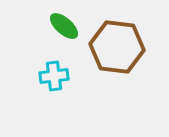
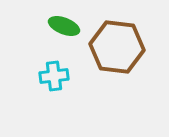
green ellipse: rotated 20 degrees counterclockwise
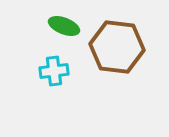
cyan cross: moved 5 px up
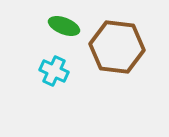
cyan cross: rotated 32 degrees clockwise
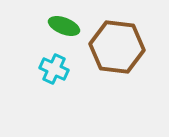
cyan cross: moved 2 px up
